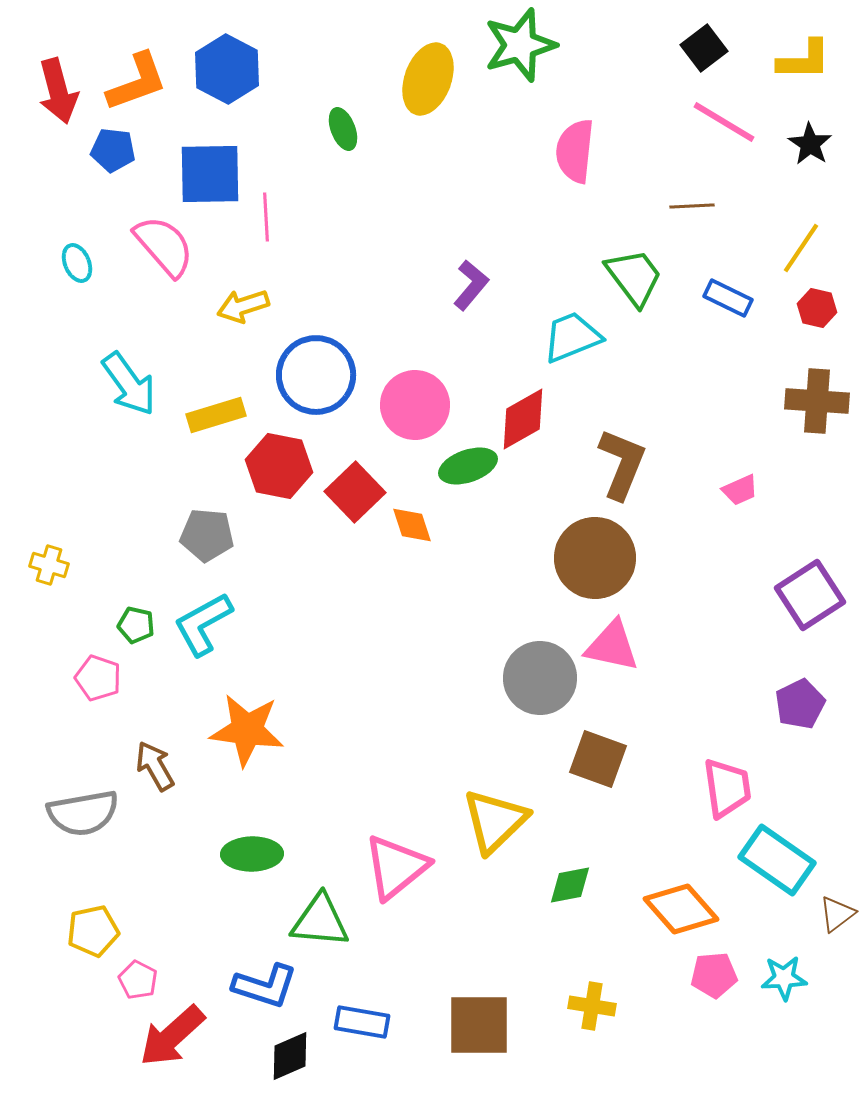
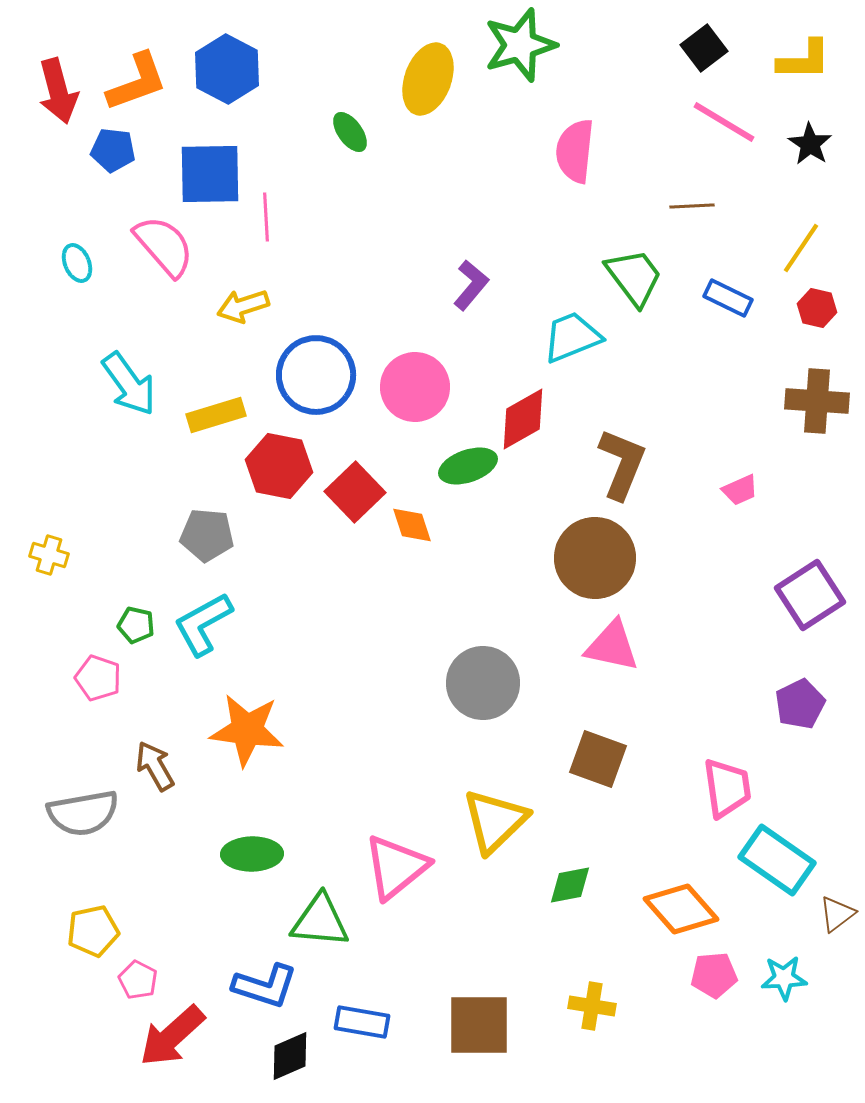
green ellipse at (343, 129): moved 7 px right, 3 px down; rotated 15 degrees counterclockwise
pink circle at (415, 405): moved 18 px up
yellow cross at (49, 565): moved 10 px up
gray circle at (540, 678): moved 57 px left, 5 px down
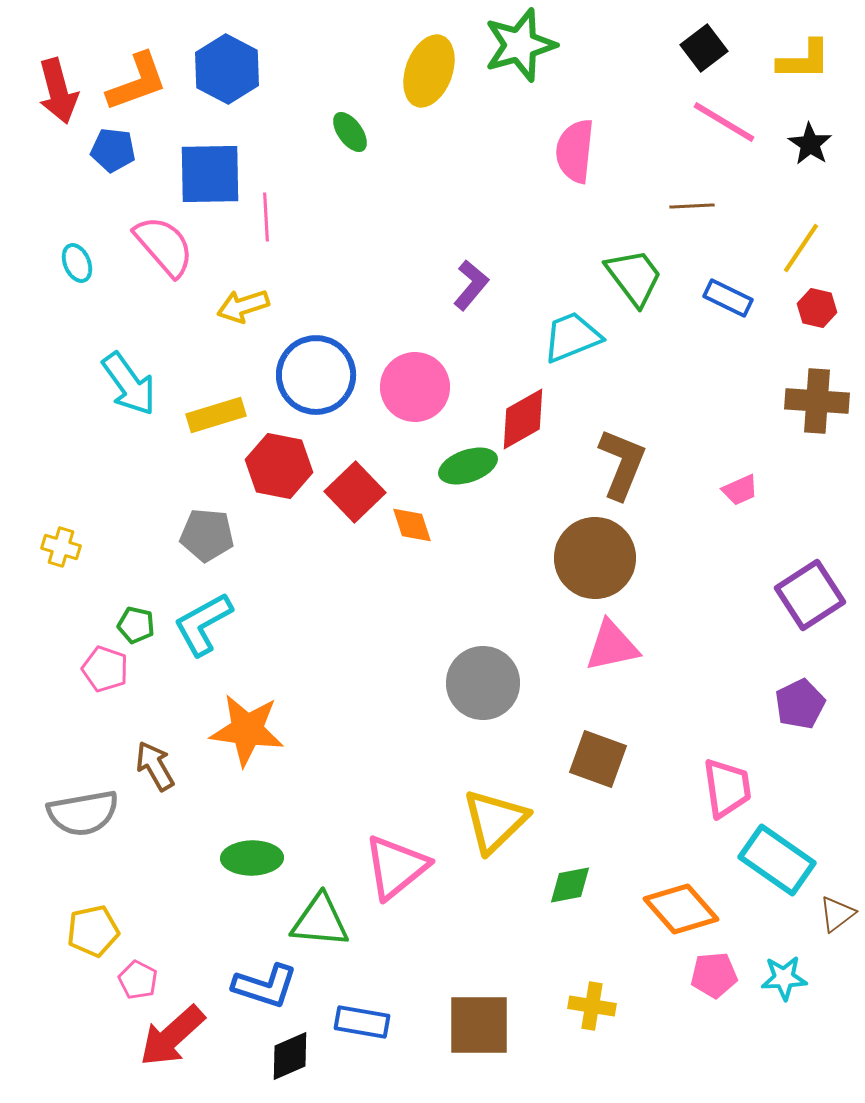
yellow ellipse at (428, 79): moved 1 px right, 8 px up
yellow cross at (49, 555): moved 12 px right, 8 px up
pink triangle at (612, 646): rotated 24 degrees counterclockwise
pink pentagon at (98, 678): moved 7 px right, 9 px up
green ellipse at (252, 854): moved 4 px down
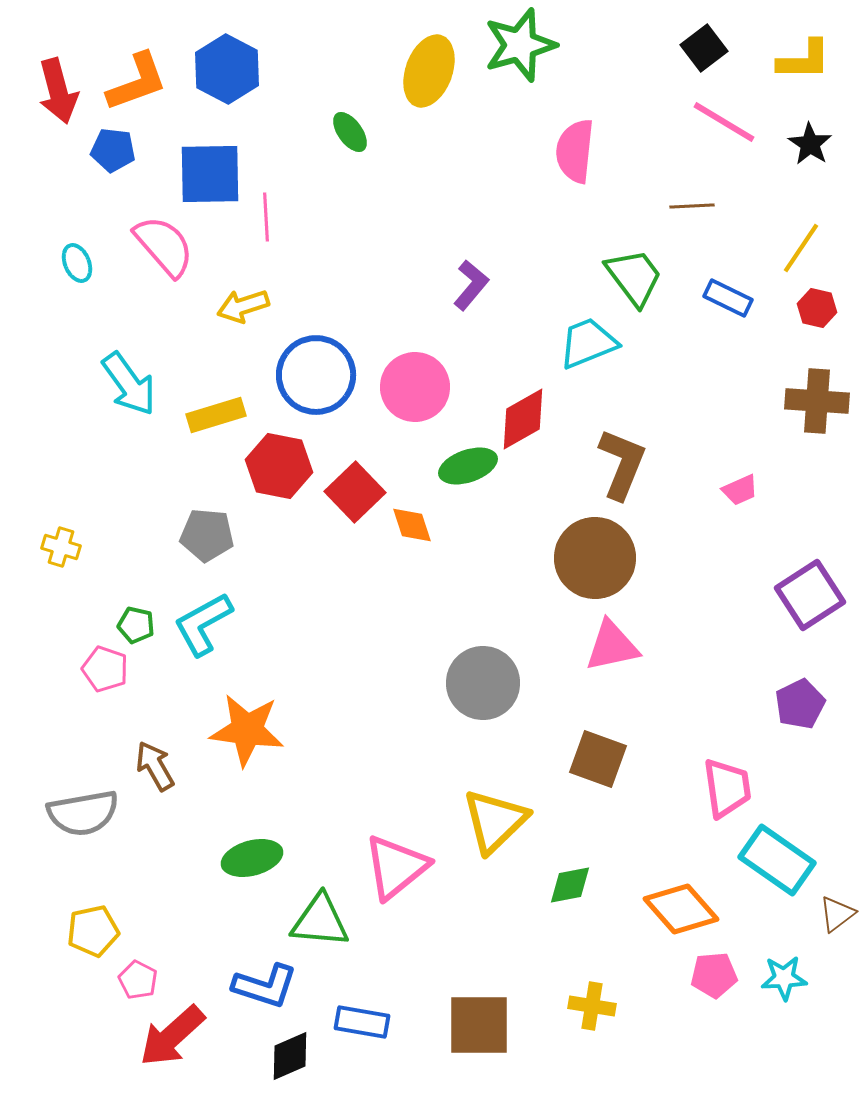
cyan trapezoid at (572, 337): moved 16 px right, 6 px down
green ellipse at (252, 858): rotated 14 degrees counterclockwise
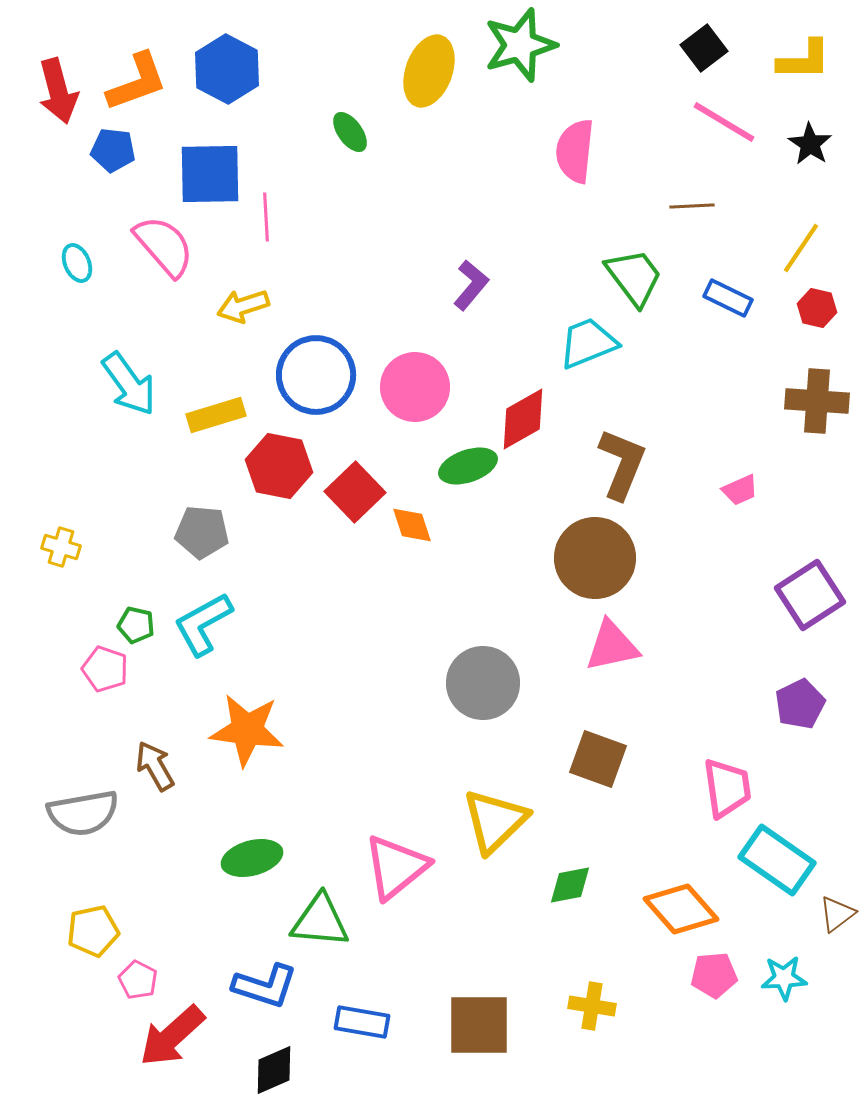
gray pentagon at (207, 535): moved 5 px left, 3 px up
black diamond at (290, 1056): moved 16 px left, 14 px down
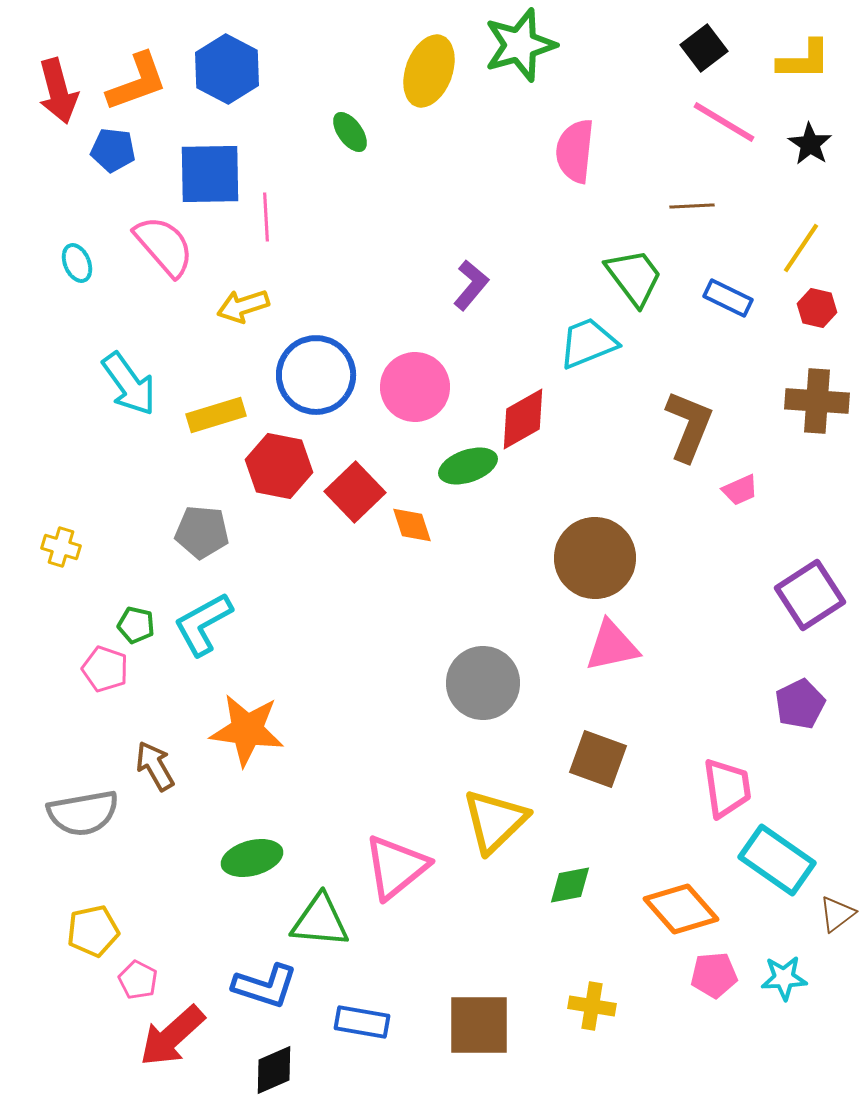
brown L-shape at (622, 464): moved 67 px right, 38 px up
